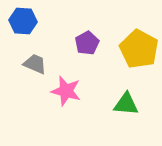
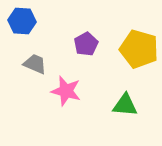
blue hexagon: moved 1 px left
purple pentagon: moved 1 px left, 1 px down
yellow pentagon: rotated 12 degrees counterclockwise
green triangle: moved 1 px left, 1 px down
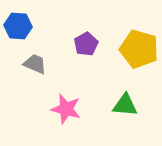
blue hexagon: moved 4 px left, 5 px down
pink star: moved 18 px down
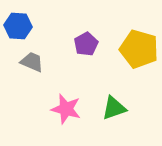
gray trapezoid: moved 3 px left, 2 px up
green triangle: moved 11 px left, 3 px down; rotated 24 degrees counterclockwise
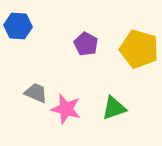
purple pentagon: rotated 15 degrees counterclockwise
gray trapezoid: moved 4 px right, 31 px down
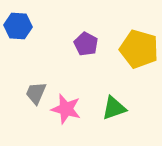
gray trapezoid: rotated 90 degrees counterclockwise
